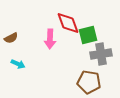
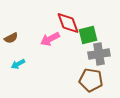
pink arrow: rotated 60 degrees clockwise
gray cross: moved 2 px left
cyan arrow: rotated 128 degrees clockwise
brown pentagon: moved 2 px right, 2 px up
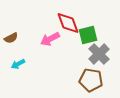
gray cross: rotated 35 degrees counterclockwise
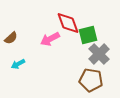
brown semicircle: rotated 16 degrees counterclockwise
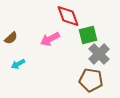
red diamond: moved 7 px up
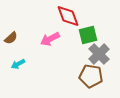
brown pentagon: moved 4 px up
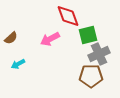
gray cross: rotated 20 degrees clockwise
brown pentagon: rotated 10 degrees counterclockwise
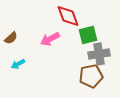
gray cross: rotated 15 degrees clockwise
brown pentagon: rotated 10 degrees counterclockwise
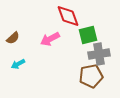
brown semicircle: moved 2 px right
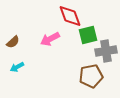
red diamond: moved 2 px right
brown semicircle: moved 4 px down
gray cross: moved 7 px right, 3 px up
cyan arrow: moved 1 px left, 3 px down
